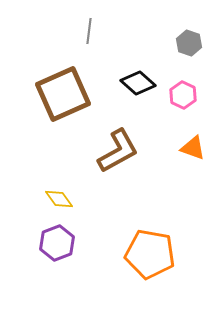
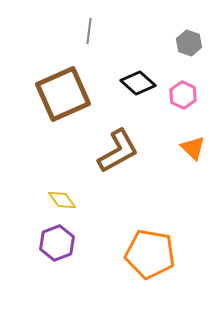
orange triangle: rotated 24 degrees clockwise
yellow diamond: moved 3 px right, 1 px down
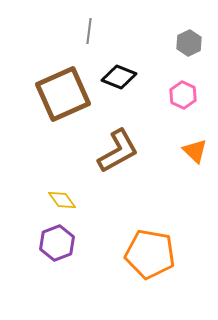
gray hexagon: rotated 15 degrees clockwise
black diamond: moved 19 px left, 6 px up; rotated 20 degrees counterclockwise
orange triangle: moved 2 px right, 3 px down
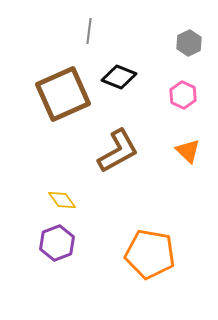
orange triangle: moved 7 px left
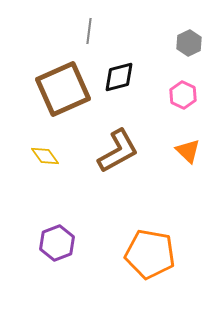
black diamond: rotated 36 degrees counterclockwise
brown square: moved 5 px up
yellow diamond: moved 17 px left, 44 px up
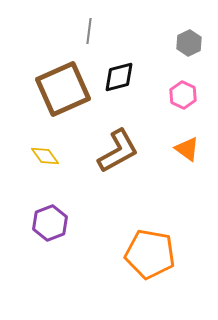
orange triangle: moved 1 px left, 2 px up; rotated 8 degrees counterclockwise
purple hexagon: moved 7 px left, 20 px up
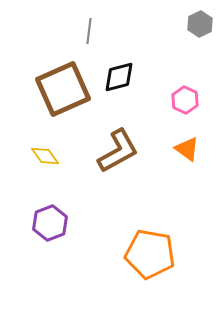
gray hexagon: moved 11 px right, 19 px up
pink hexagon: moved 2 px right, 5 px down
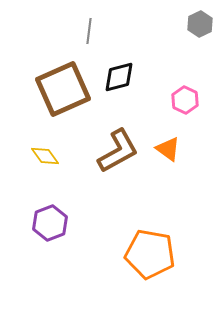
orange triangle: moved 19 px left
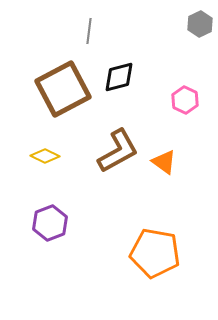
brown square: rotated 4 degrees counterclockwise
orange triangle: moved 4 px left, 13 px down
yellow diamond: rotated 28 degrees counterclockwise
orange pentagon: moved 5 px right, 1 px up
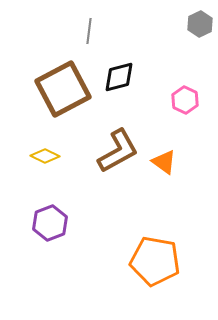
orange pentagon: moved 8 px down
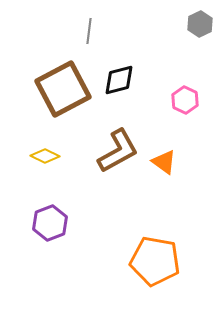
black diamond: moved 3 px down
